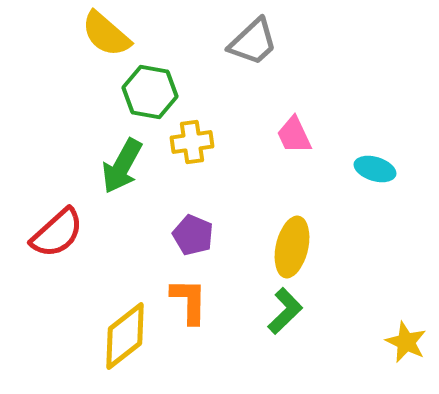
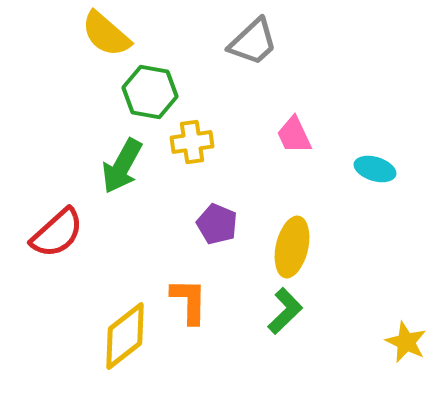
purple pentagon: moved 24 px right, 11 px up
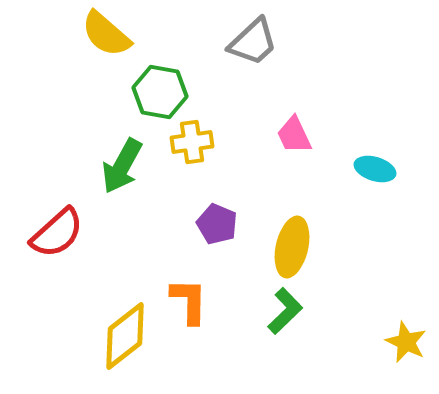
green hexagon: moved 10 px right
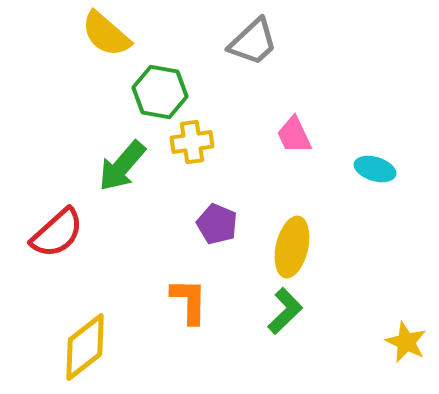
green arrow: rotated 12 degrees clockwise
yellow diamond: moved 40 px left, 11 px down
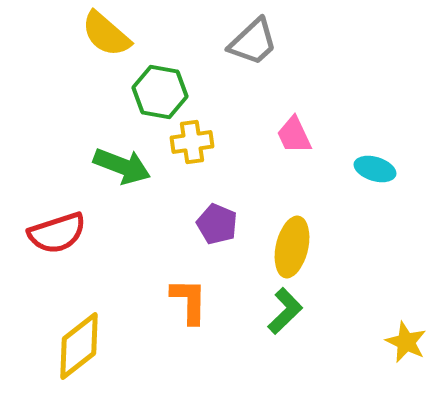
green arrow: rotated 110 degrees counterclockwise
red semicircle: rotated 24 degrees clockwise
yellow diamond: moved 6 px left, 1 px up
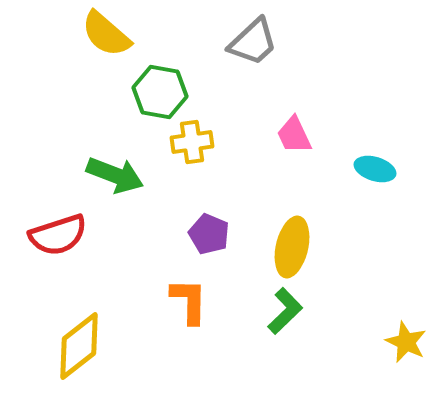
green arrow: moved 7 px left, 9 px down
purple pentagon: moved 8 px left, 10 px down
red semicircle: moved 1 px right, 2 px down
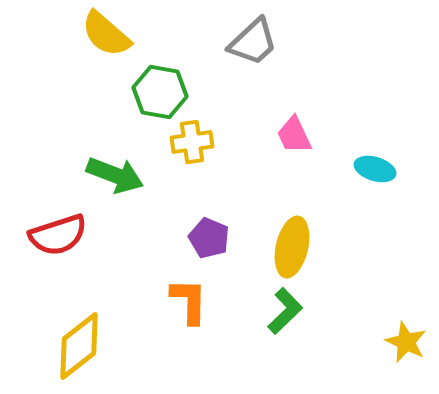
purple pentagon: moved 4 px down
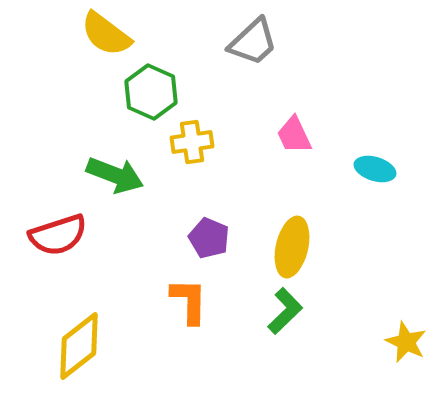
yellow semicircle: rotated 4 degrees counterclockwise
green hexagon: moved 9 px left; rotated 14 degrees clockwise
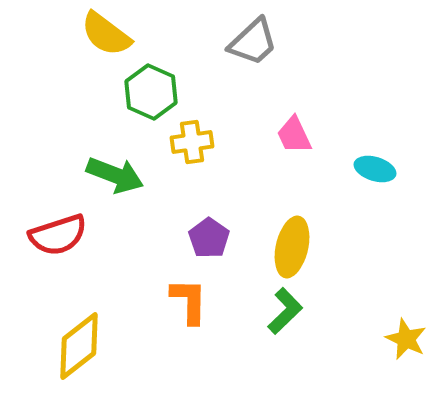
purple pentagon: rotated 12 degrees clockwise
yellow star: moved 3 px up
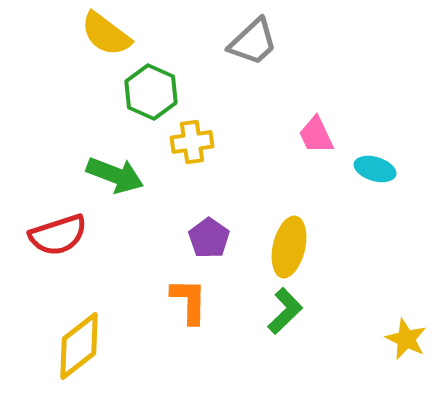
pink trapezoid: moved 22 px right
yellow ellipse: moved 3 px left
